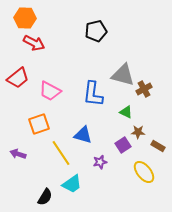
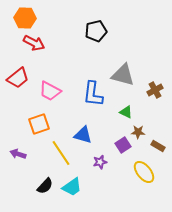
brown cross: moved 11 px right, 1 px down
cyan trapezoid: moved 3 px down
black semicircle: moved 11 px up; rotated 12 degrees clockwise
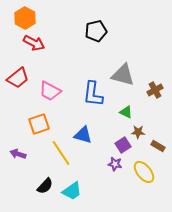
orange hexagon: rotated 25 degrees clockwise
purple star: moved 15 px right, 2 px down; rotated 24 degrees clockwise
cyan trapezoid: moved 4 px down
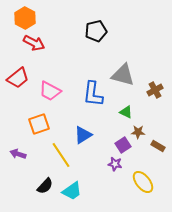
blue triangle: rotated 48 degrees counterclockwise
yellow line: moved 2 px down
yellow ellipse: moved 1 px left, 10 px down
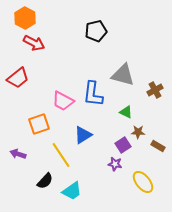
pink trapezoid: moved 13 px right, 10 px down
black semicircle: moved 5 px up
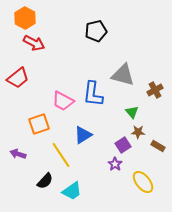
green triangle: moved 6 px right; rotated 24 degrees clockwise
purple star: rotated 24 degrees clockwise
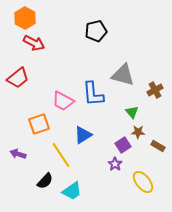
blue L-shape: rotated 12 degrees counterclockwise
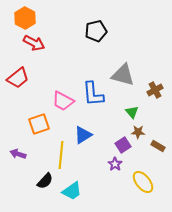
yellow line: rotated 40 degrees clockwise
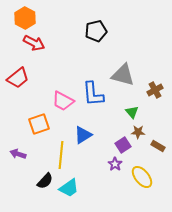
yellow ellipse: moved 1 px left, 5 px up
cyan trapezoid: moved 3 px left, 3 px up
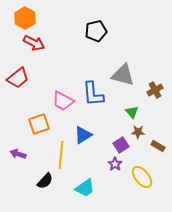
purple square: moved 2 px left
cyan trapezoid: moved 16 px right
